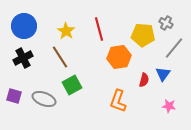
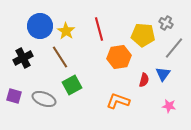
blue circle: moved 16 px right
orange L-shape: rotated 90 degrees clockwise
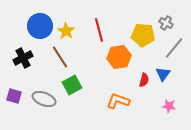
red line: moved 1 px down
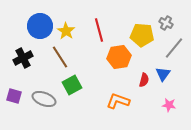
yellow pentagon: moved 1 px left
pink star: moved 1 px up
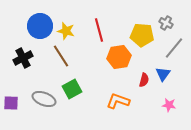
yellow star: rotated 18 degrees counterclockwise
brown line: moved 1 px right, 1 px up
green square: moved 4 px down
purple square: moved 3 px left, 7 px down; rotated 14 degrees counterclockwise
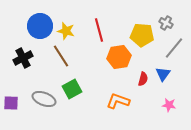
red semicircle: moved 1 px left, 1 px up
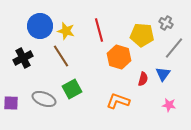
orange hexagon: rotated 25 degrees clockwise
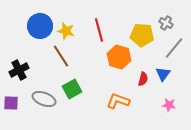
black cross: moved 4 px left, 12 px down
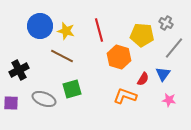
brown line: moved 1 px right; rotated 30 degrees counterclockwise
red semicircle: rotated 16 degrees clockwise
green square: rotated 12 degrees clockwise
orange L-shape: moved 7 px right, 5 px up
pink star: moved 5 px up
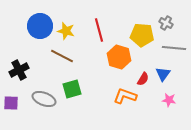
gray line: rotated 55 degrees clockwise
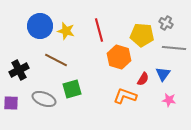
brown line: moved 6 px left, 4 px down
